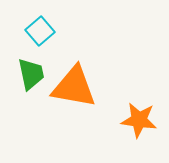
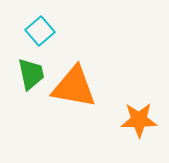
orange star: rotated 9 degrees counterclockwise
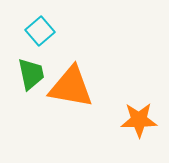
orange triangle: moved 3 px left
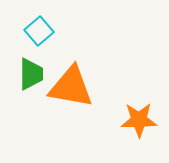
cyan square: moved 1 px left
green trapezoid: rotated 12 degrees clockwise
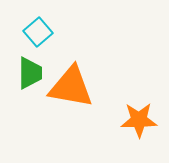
cyan square: moved 1 px left, 1 px down
green trapezoid: moved 1 px left, 1 px up
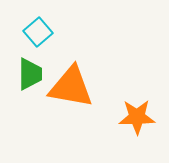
green trapezoid: moved 1 px down
orange star: moved 2 px left, 3 px up
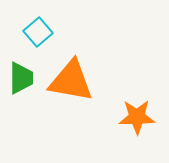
green trapezoid: moved 9 px left, 4 px down
orange triangle: moved 6 px up
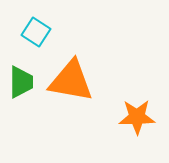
cyan square: moved 2 px left; rotated 16 degrees counterclockwise
green trapezoid: moved 4 px down
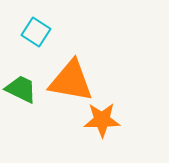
green trapezoid: moved 7 px down; rotated 64 degrees counterclockwise
orange star: moved 35 px left, 3 px down
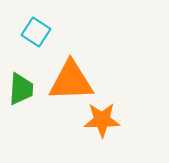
orange triangle: rotated 12 degrees counterclockwise
green trapezoid: rotated 68 degrees clockwise
